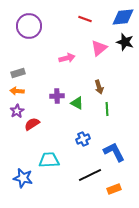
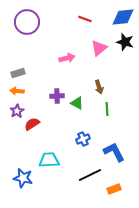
purple circle: moved 2 px left, 4 px up
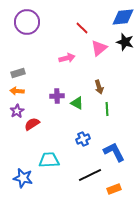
red line: moved 3 px left, 9 px down; rotated 24 degrees clockwise
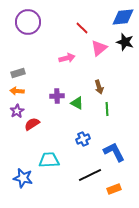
purple circle: moved 1 px right
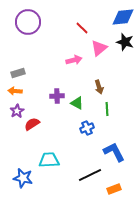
pink arrow: moved 7 px right, 2 px down
orange arrow: moved 2 px left
blue cross: moved 4 px right, 11 px up
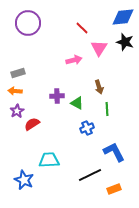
purple circle: moved 1 px down
pink triangle: rotated 18 degrees counterclockwise
blue star: moved 1 px right, 2 px down; rotated 12 degrees clockwise
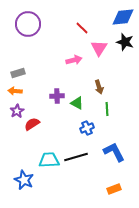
purple circle: moved 1 px down
black line: moved 14 px left, 18 px up; rotated 10 degrees clockwise
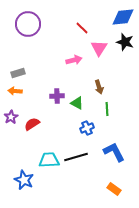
purple star: moved 6 px left, 6 px down
orange rectangle: rotated 56 degrees clockwise
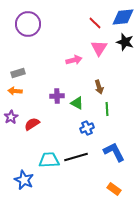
red line: moved 13 px right, 5 px up
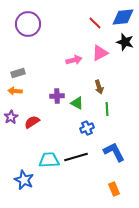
pink triangle: moved 1 px right, 5 px down; rotated 30 degrees clockwise
red semicircle: moved 2 px up
orange rectangle: rotated 32 degrees clockwise
